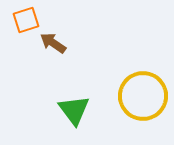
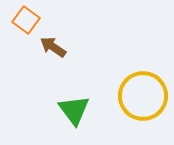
orange square: rotated 36 degrees counterclockwise
brown arrow: moved 4 px down
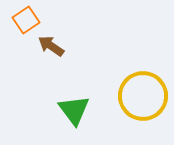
orange square: rotated 20 degrees clockwise
brown arrow: moved 2 px left, 1 px up
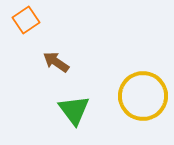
brown arrow: moved 5 px right, 16 px down
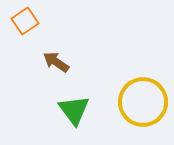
orange square: moved 1 px left, 1 px down
yellow circle: moved 6 px down
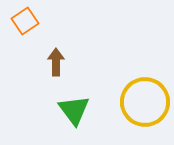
brown arrow: rotated 56 degrees clockwise
yellow circle: moved 2 px right
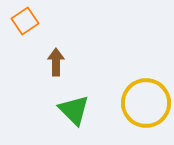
yellow circle: moved 1 px right, 1 px down
green triangle: rotated 8 degrees counterclockwise
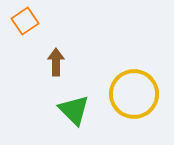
yellow circle: moved 12 px left, 9 px up
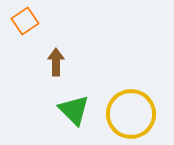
yellow circle: moved 3 px left, 20 px down
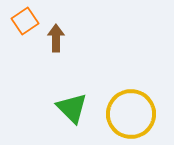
brown arrow: moved 24 px up
green triangle: moved 2 px left, 2 px up
